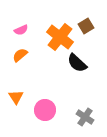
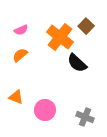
brown square: rotated 14 degrees counterclockwise
orange triangle: rotated 35 degrees counterclockwise
gray cross: rotated 12 degrees counterclockwise
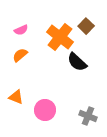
black semicircle: moved 1 px up
gray cross: moved 3 px right, 1 px up
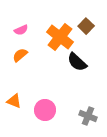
orange triangle: moved 2 px left, 4 px down
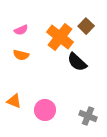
orange semicircle: moved 1 px right; rotated 126 degrees counterclockwise
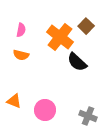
pink semicircle: rotated 56 degrees counterclockwise
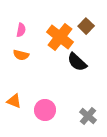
gray cross: rotated 18 degrees clockwise
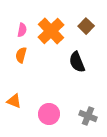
pink semicircle: moved 1 px right
orange cross: moved 9 px left, 6 px up; rotated 8 degrees clockwise
orange semicircle: rotated 91 degrees clockwise
black semicircle: rotated 25 degrees clockwise
pink circle: moved 4 px right, 4 px down
gray cross: rotated 18 degrees counterclockwise
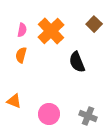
brown square: moved 8 px right, 2 px up
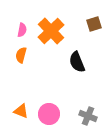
brown square: rotated 28 degrees clockwise
orange triangle: moved 7 px right, 10 px down
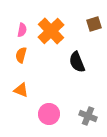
orange triangle: moved 21 px up
